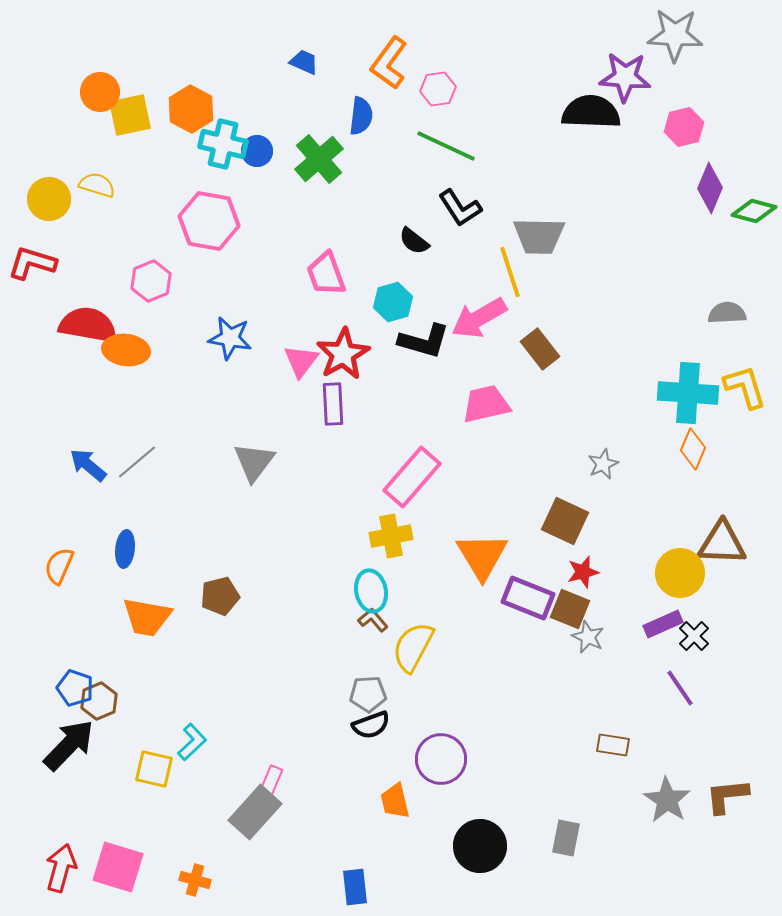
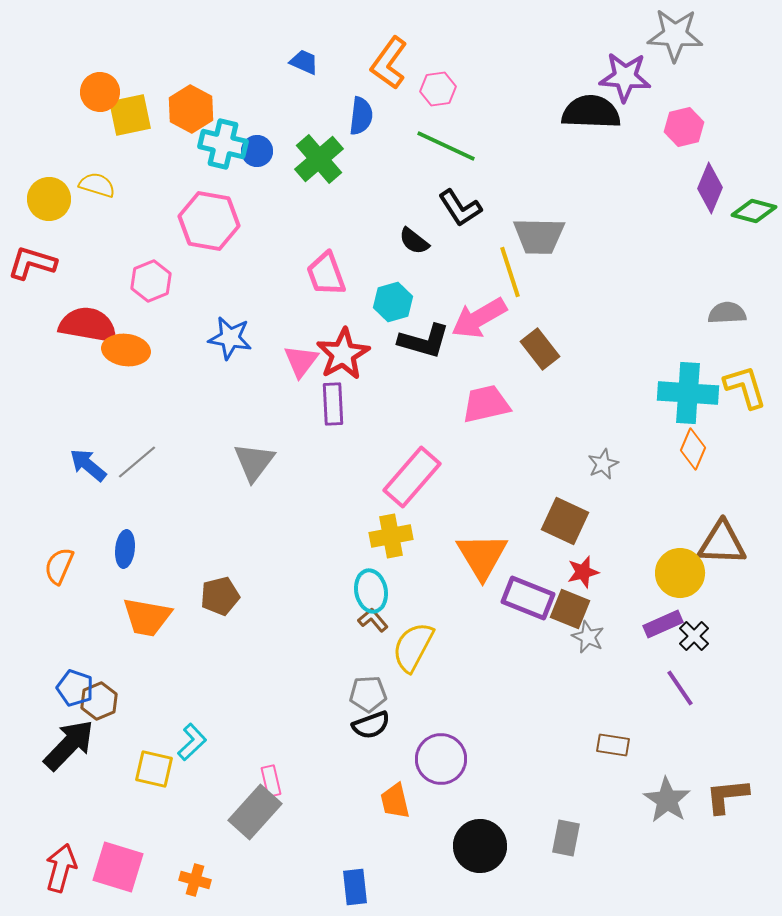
pink rectangle at (271, 781): rotated 36 degrees counterclockwise
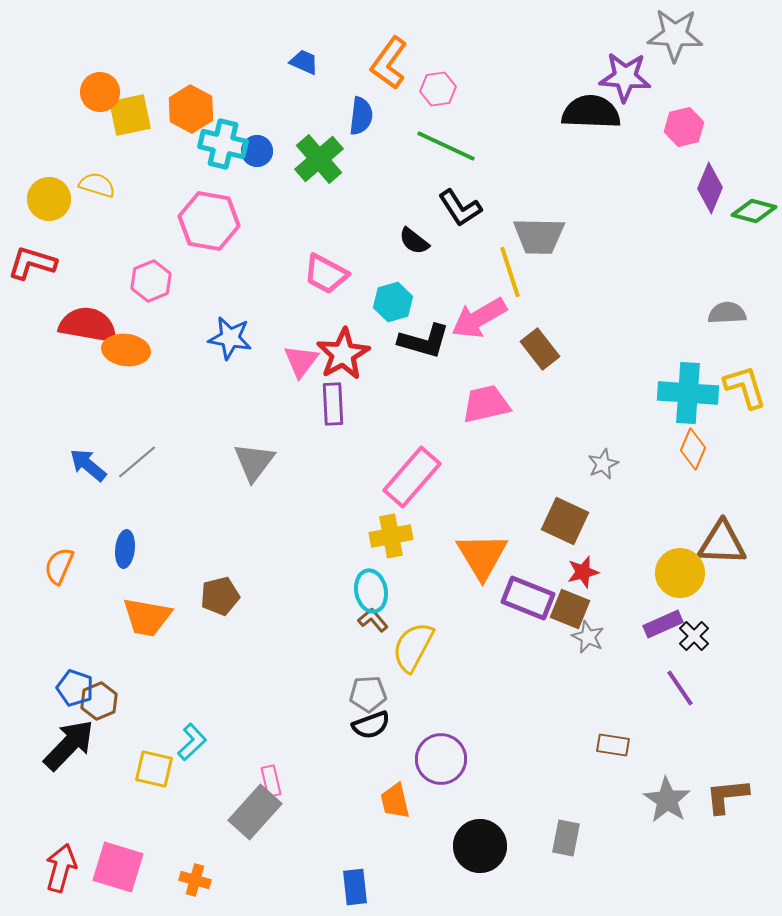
pink trapezoid at (326, 274): rotated 42 degrees counterclockwise
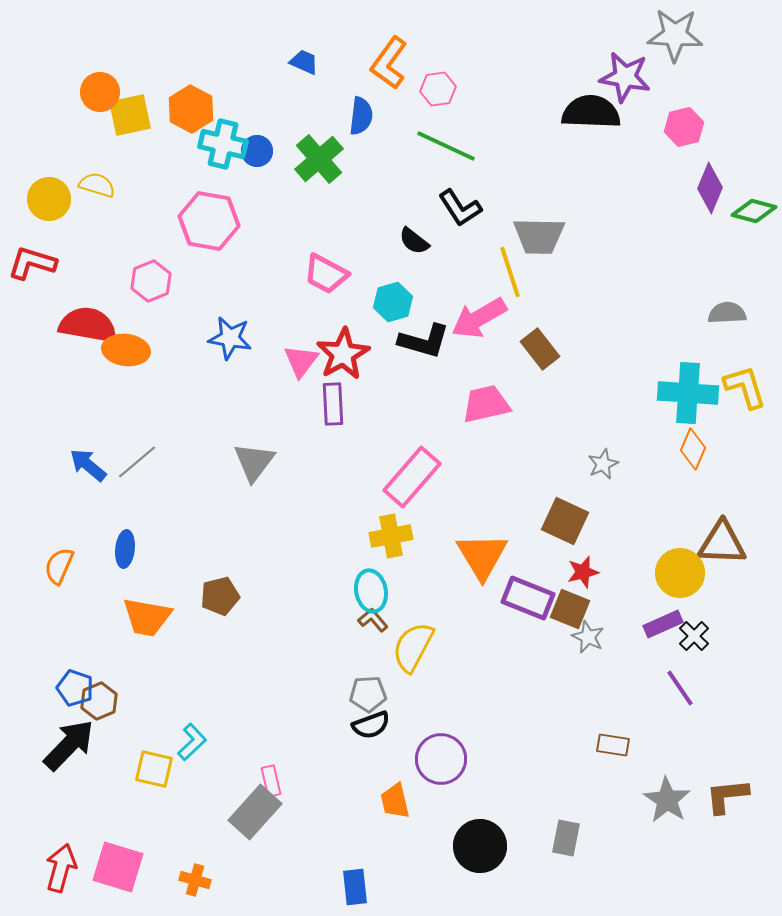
purple star at (625, 77): rotated 6 degrees clockwise
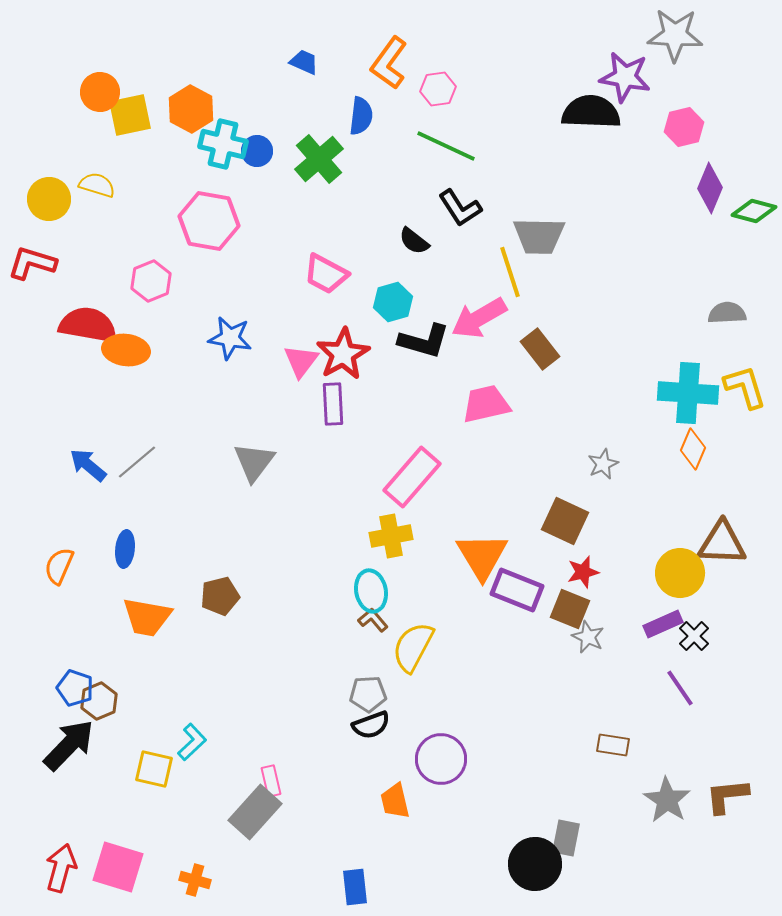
purple rectangle at (528, 598): moved 11 px left, 8 px up
black circle at (480, 846): moved 55 px right, 18 px down
